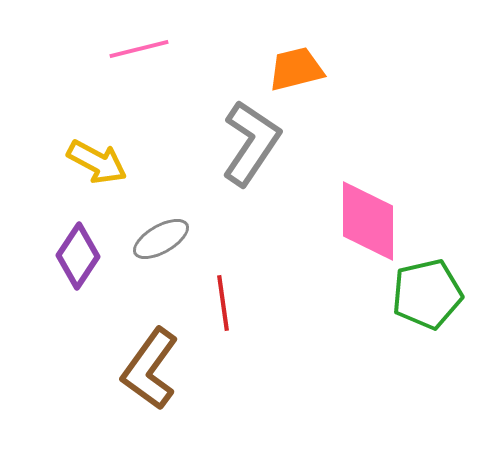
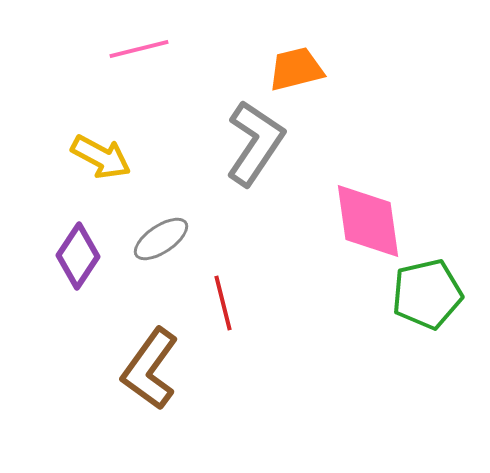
gray L-shape: moved 4 px right
yellow arrow: moved 4 px right, 5 px up
pink diamond: rotated 8 degrees counterclockwise
gray ellipse: rotated 4 degrees counterclockwise
red line: rotated 6 degrees counterclockwise
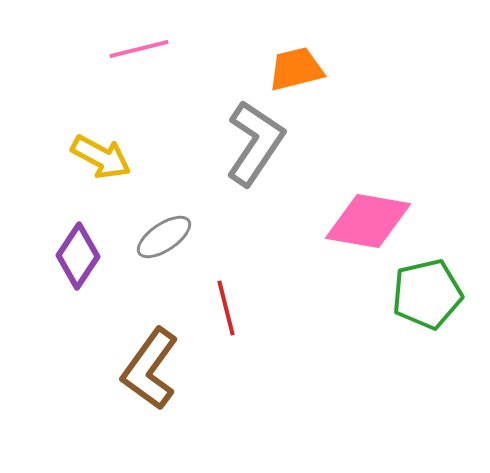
pink diamond: rotated 72 degrees counterclockwise
gray ellipse: moved 3 px right, 2 px up
red line: moved 3 px right, 5 px down
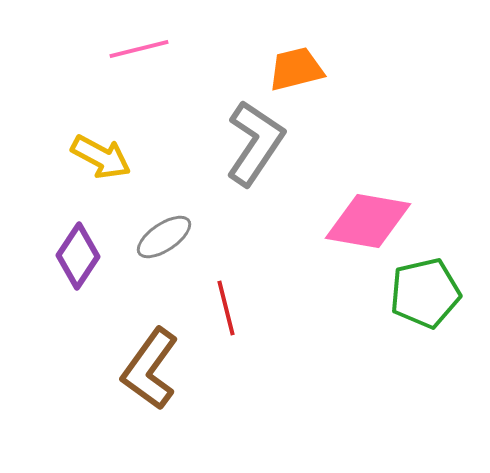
green pentagon: moved 2 px left, 1 px up
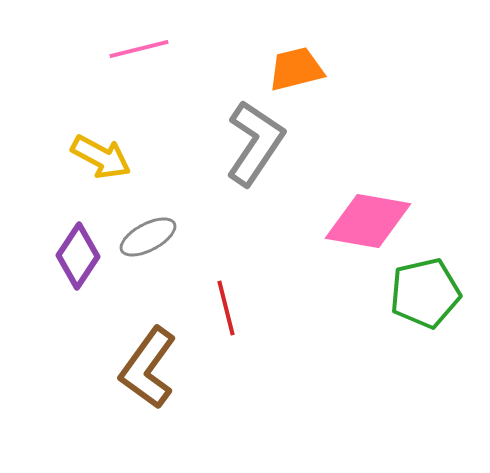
gray ellipse: moved 16 px left; rotated 6 degrees clockwise
brown L-shape: moved 2 px left, 1 px up
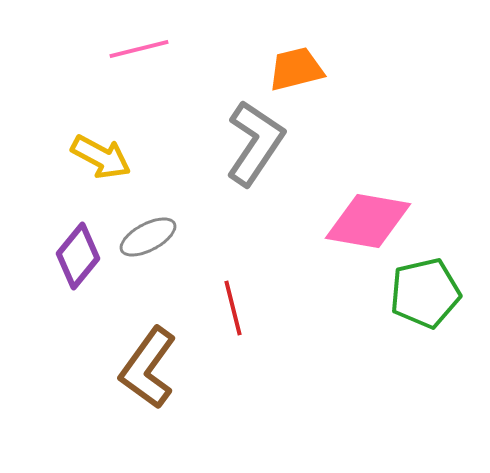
purple diamond: rotated 6 degrees clockwise
red line: moved 7 px right
